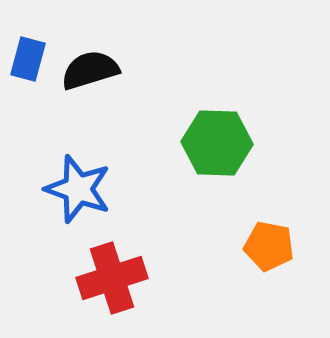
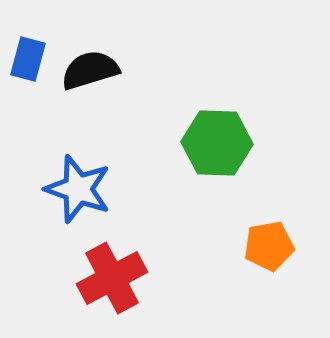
orange pentagon: rotated 21 degrees counterclockwise
red cross: rotated 10 degrees counterclockwise
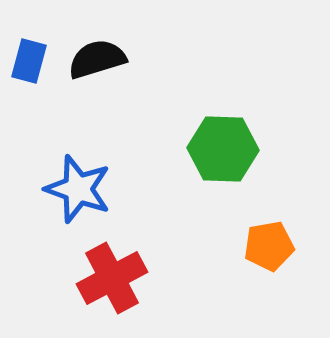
blue rectangle: moved 1 px right, 2 px down
black semicircle: moved 7 px right, 11 px up
green hexagon: moved 6 px right, 6 px down
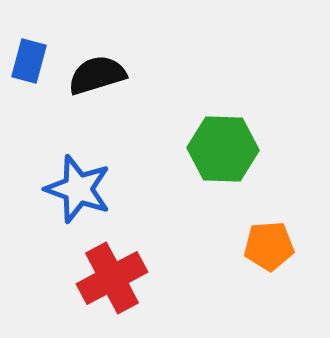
black semicircle: moved 16 px down
orange pentagon: rotated 6 degrees clockwise
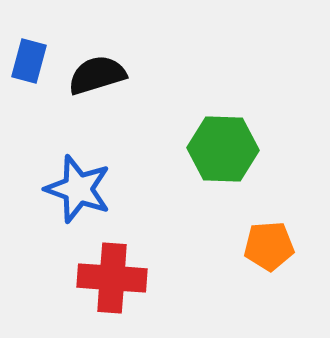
red cross: rotated 32 degrees clockwise
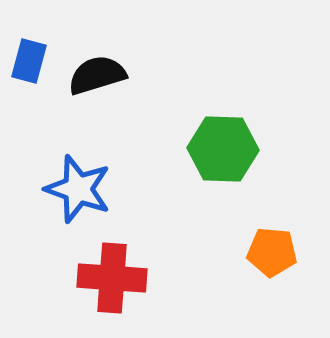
orange pentagon: moved 3 px right, 6 px down; rotated 9 degrees clockwise
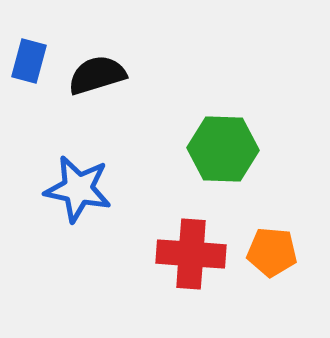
blue star: rotated 8 degrees counterclockwise
red cross: moved 79 px right, 24 px up
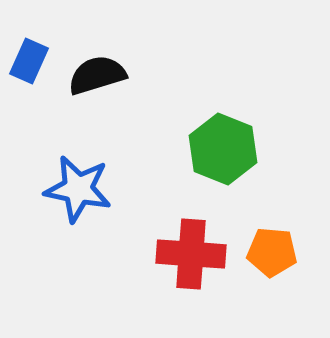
blue rectangle: rotated 9 degrees clockwise
green hexagon: rotated 20 degrees clockwise
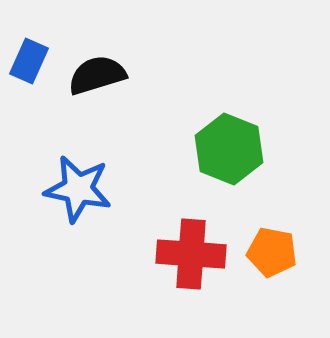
green hexagon: moved 6 px right
orange pentagon: rotated 6 degrees clockwise
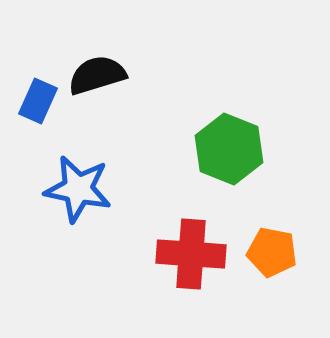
blue rectangle: moved 9 px right, 40 px down
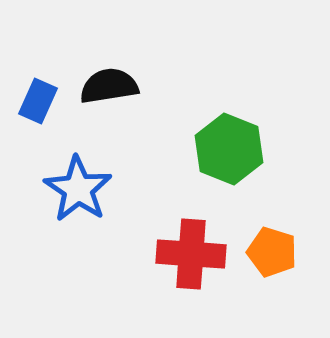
black semicircle: moved 12 px right, 11 px down; rotated 8 degrees clockwise
blue star: rotated 22 degrees clockwise
orange pentagon: rotated 6 degrees clockwise
